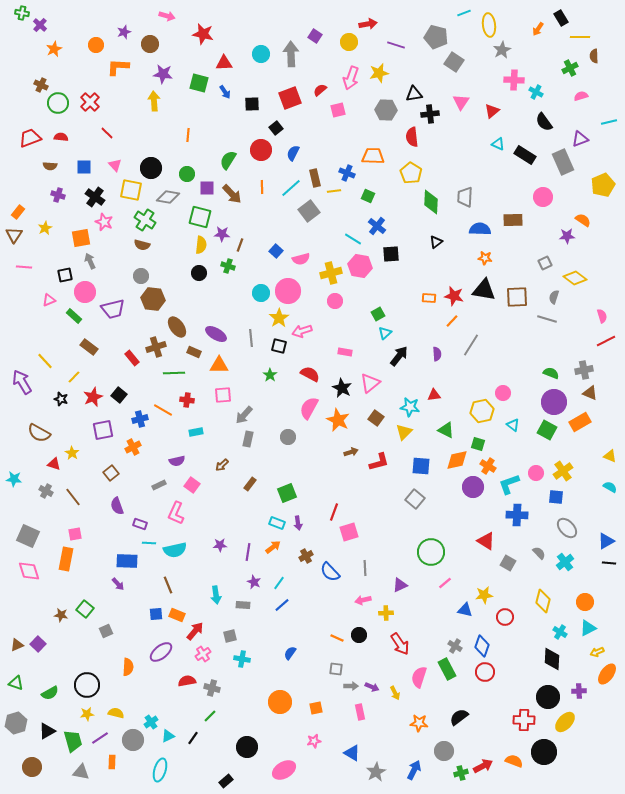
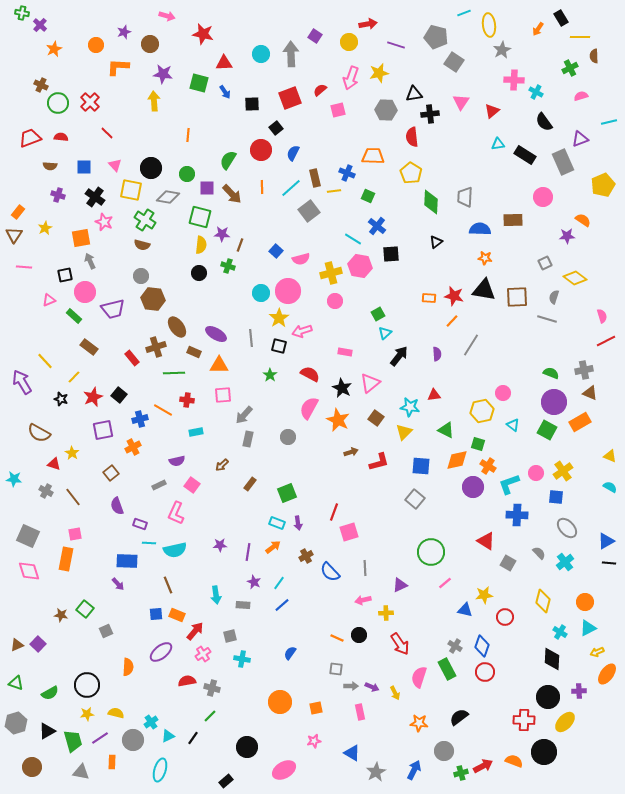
cyan triangle at (498, 144): rotated 32 degrees counterclockwise
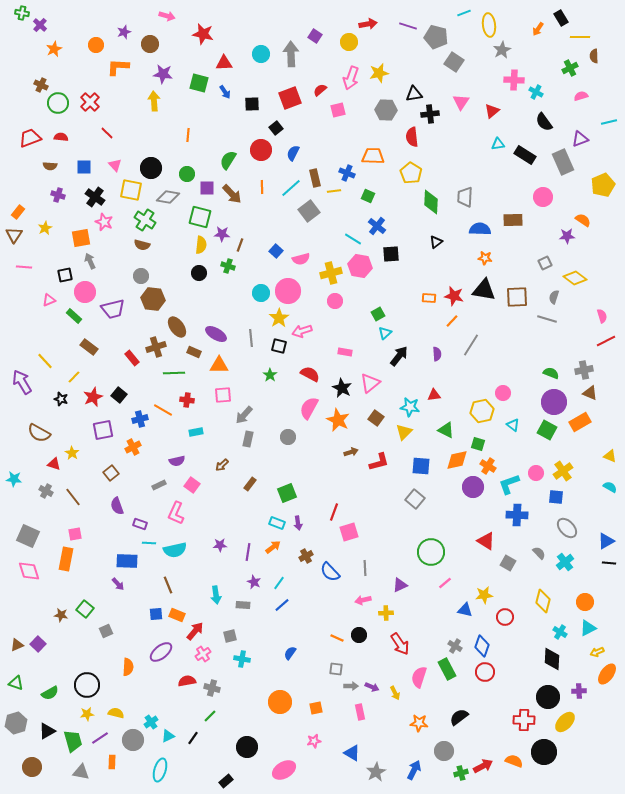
purple line at (396, 45): moved 12 px right, 19 px up
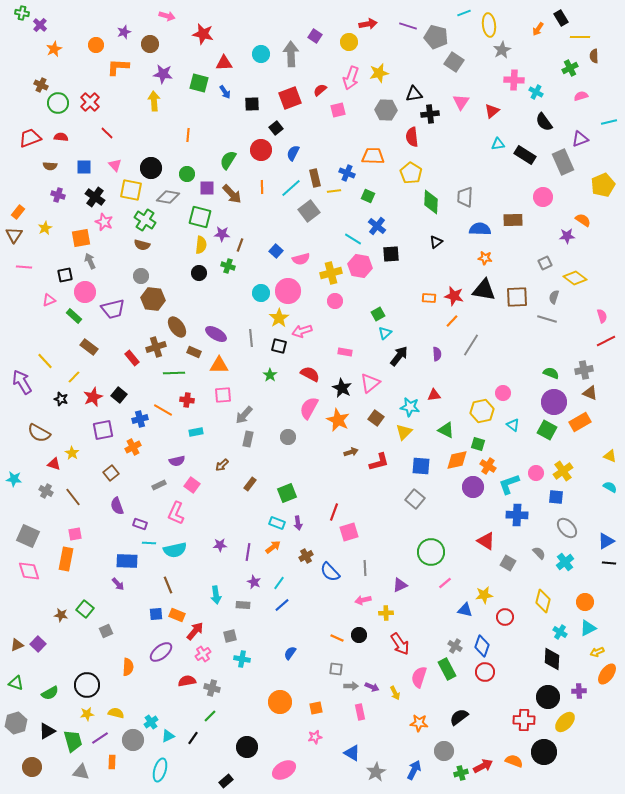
pink star at (314, 741): moved 1 px right, 4 px up
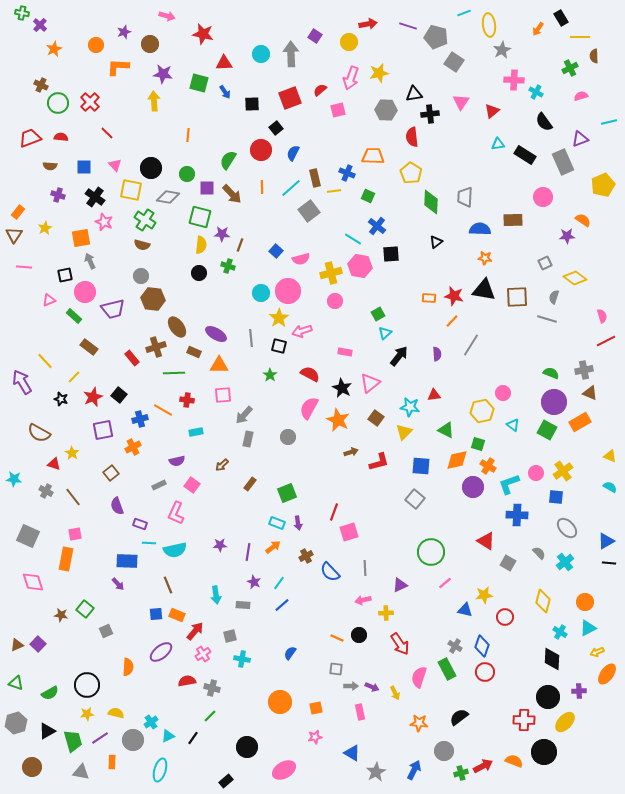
pink diamond at (29, 571): moved 4 px right, 11 px down
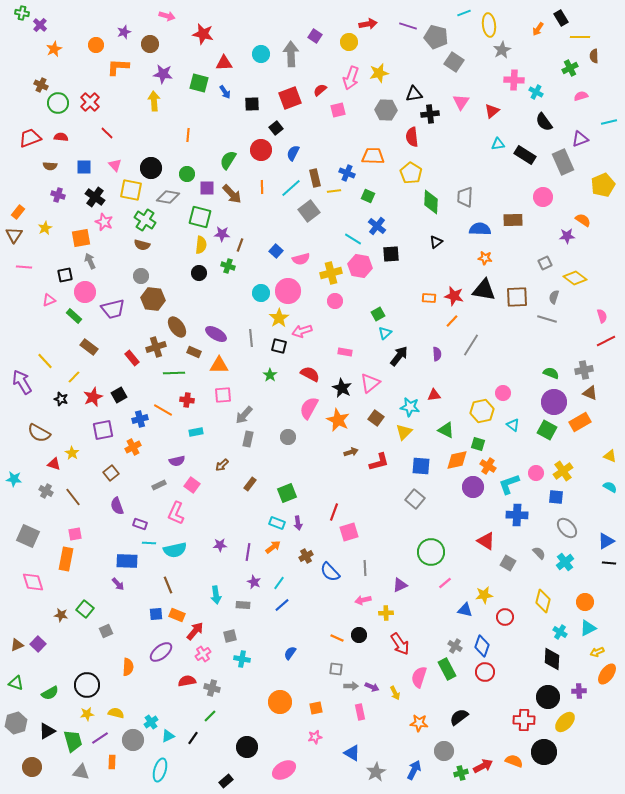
black square at (119, 395): rotated 21 degrees clockwise
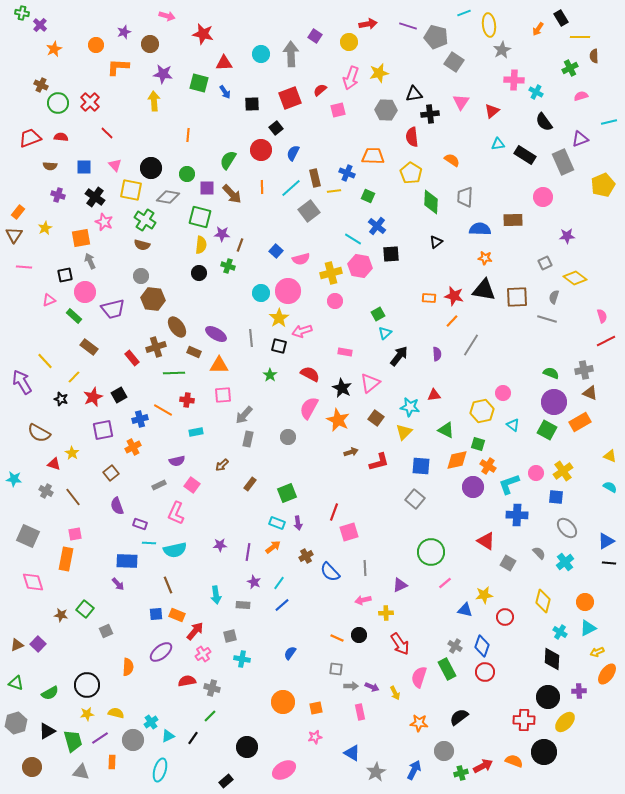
orange semicircle at (583, 220): moved 131 px left, 60 px up
orange circle at (280, 702): moved 3 px right
